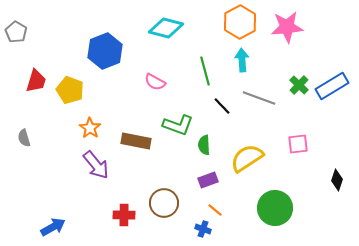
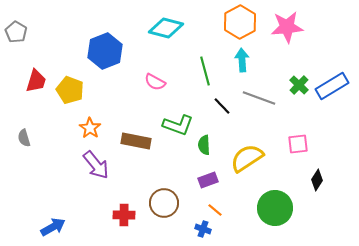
black diamond: moved 20 px left; rotated 15 degrees clockwise
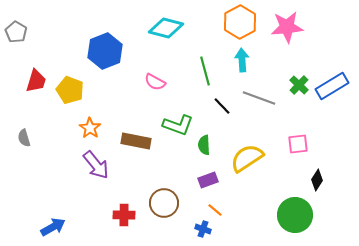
green circle: moved 20 px right, 7 px down
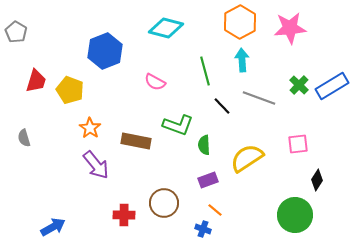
pink star: moved 3 px right, 1 px down
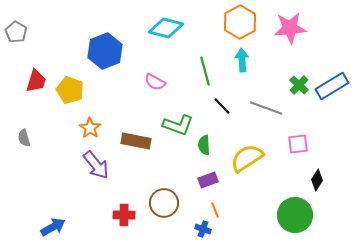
gray line: moved 7 px right, 10 px down
orange line: rotated 28 degrees clockwise
